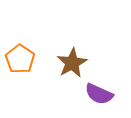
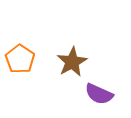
brown star: moved 1 px up
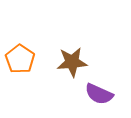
brown star: rotated 24 degrees clockwise
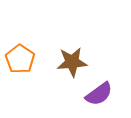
purple semicircle: rotated 60 degrees counterclockwise
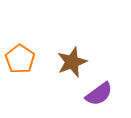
brown star: rotated 16 degrees counterclockwise
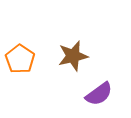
brown star: moved 1 px right, 6 px up; rotated 8 degrees clockwise
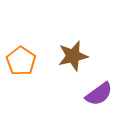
orange pentagon: moved 1 px right, 2 px down
